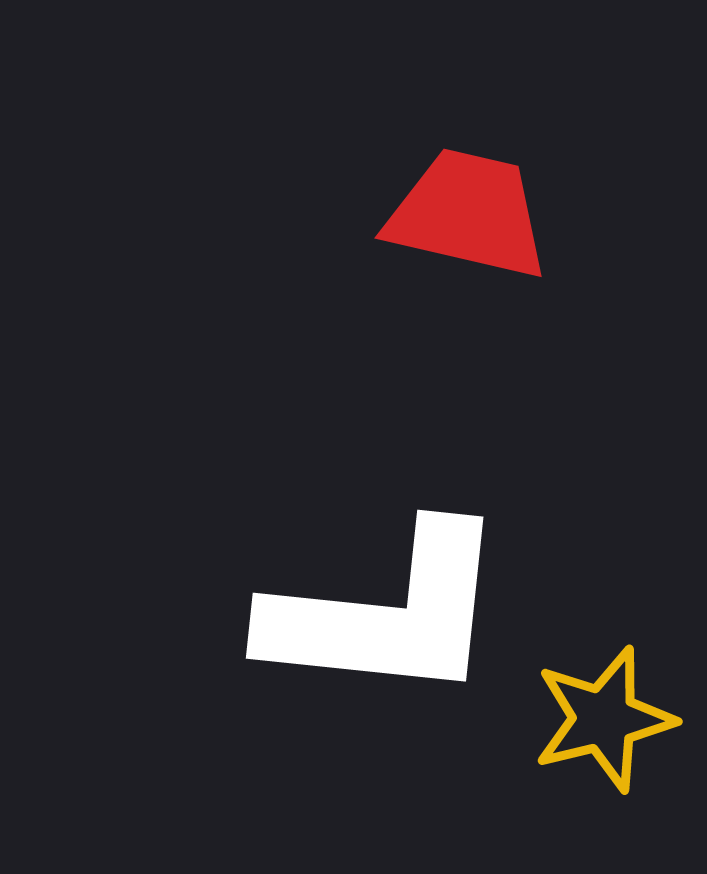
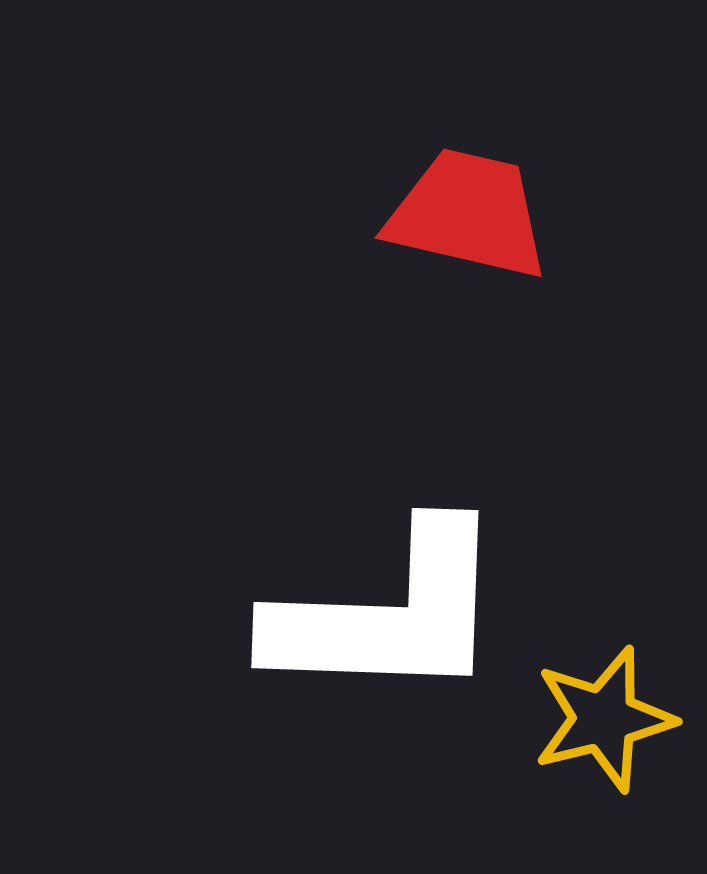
white L-shape: moved 2 px right; rotated 4 degrees counterclockwise
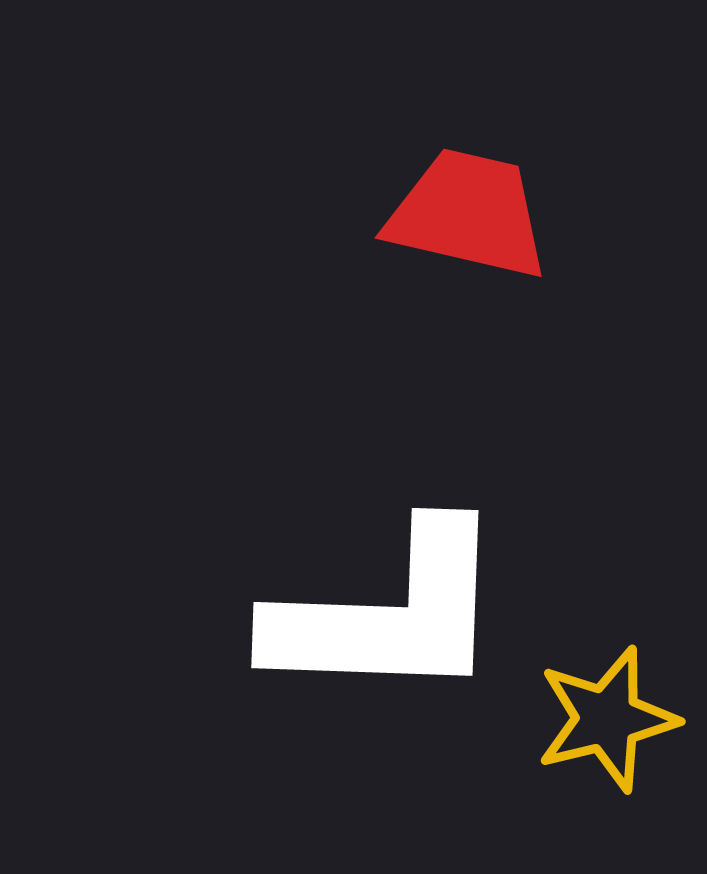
yellow star: moved 3 px right
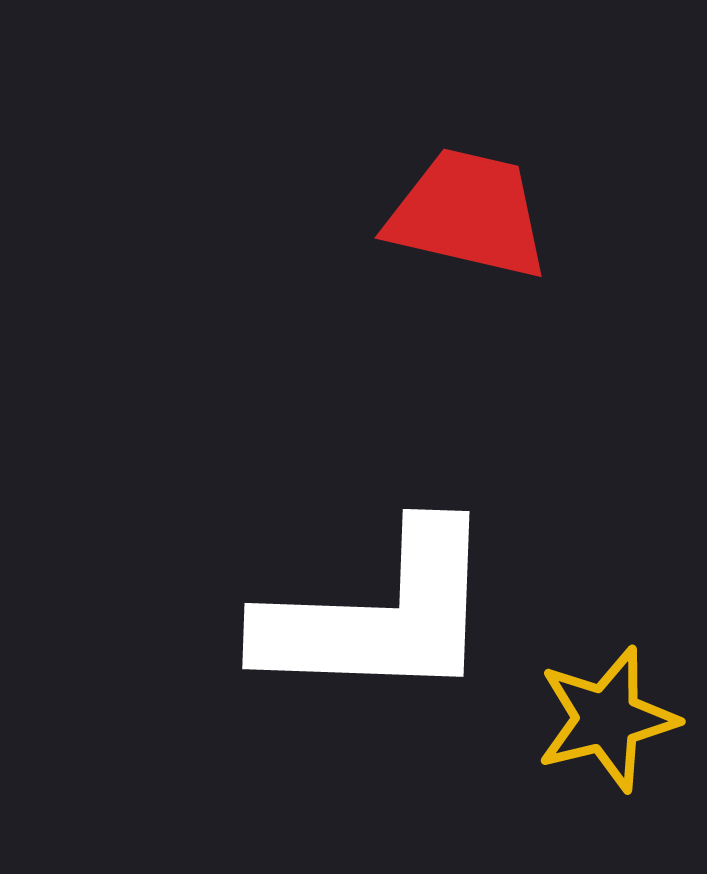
white L-shape: moved 9 px left, 1 px down
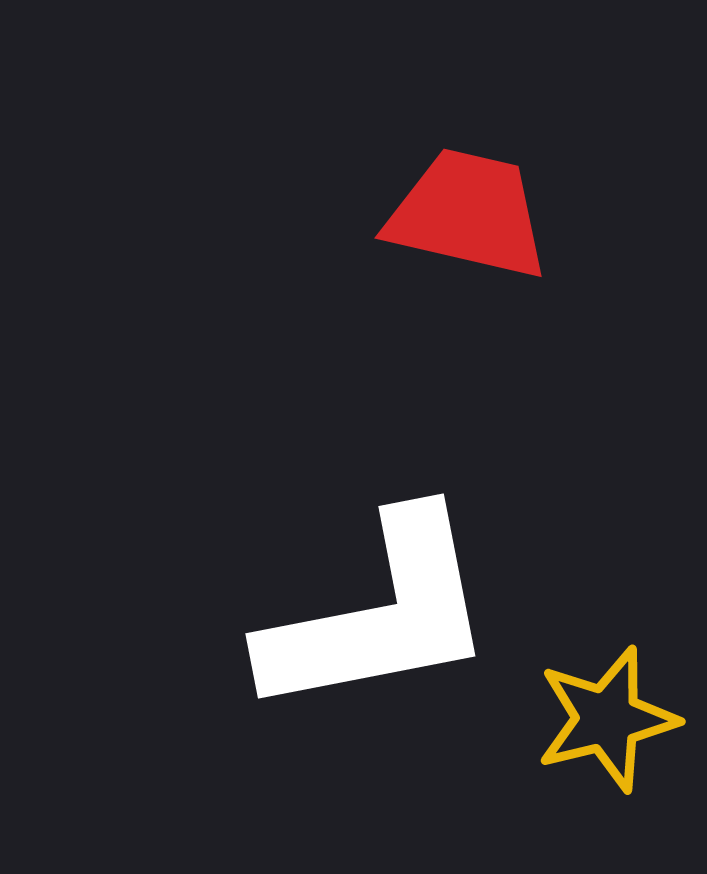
white L-shape: rotated 13 degrees counterclockwise
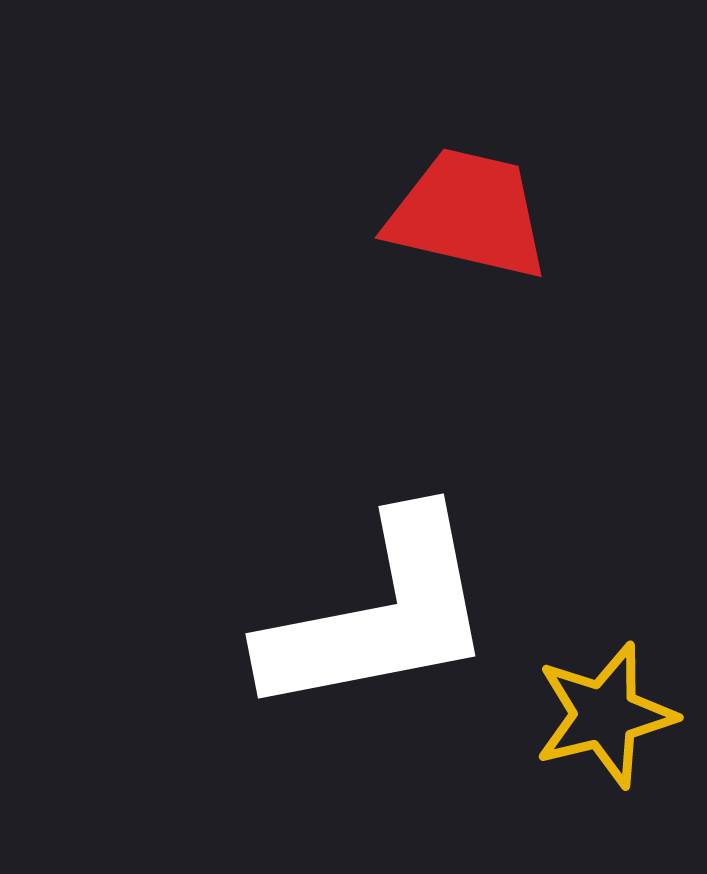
yellow star: moved 2 px left, 4 px up
